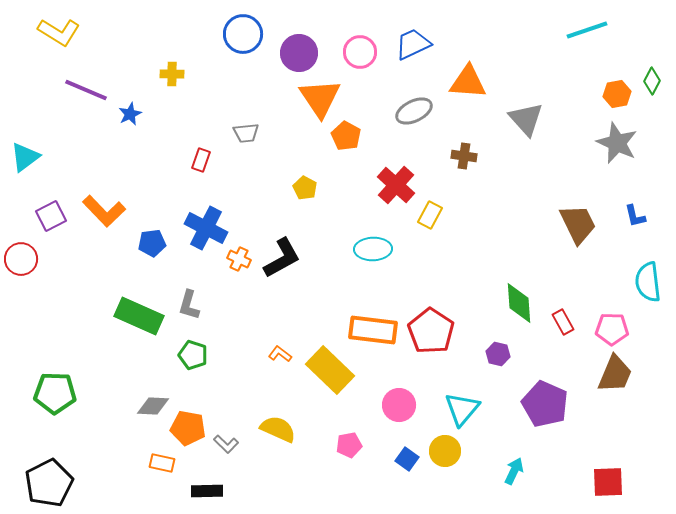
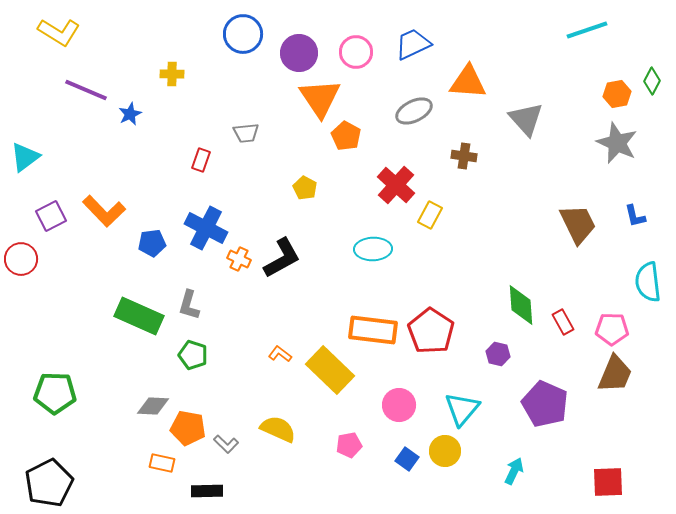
pink circle at (360, 52): moved 4 px left
green diamond at (519, 303): moved 2 px right, 2 px down
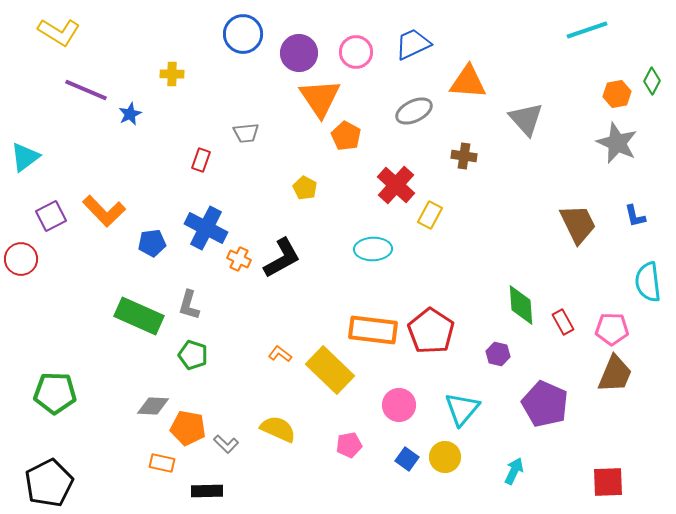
yellow circle at (445, 451): moved 6 px down
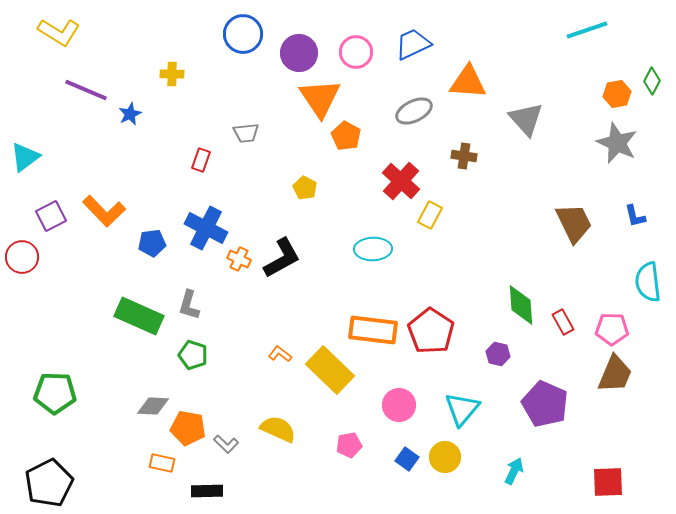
red cross at (396, 185): moved 5 px right, 4 px up
brown trapezoid at (578, 224): moved 4 px left, 1 px up
red circle at (21, 259): moved 1 px right, 2 px up
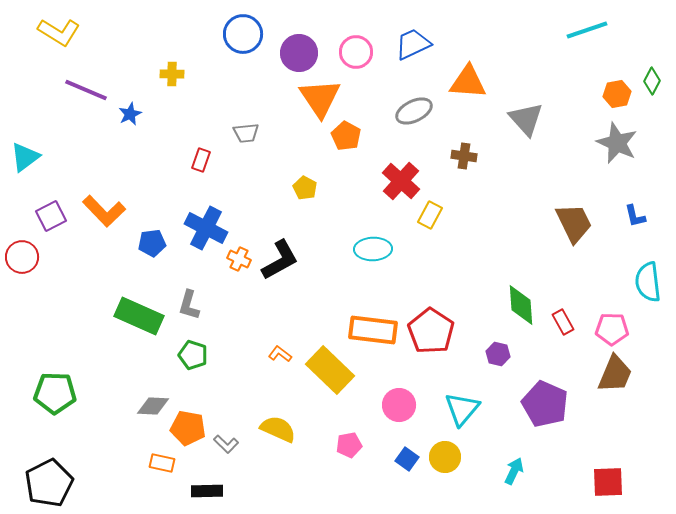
black L-shape at (282, 258): moved 2 px left, 2 px down
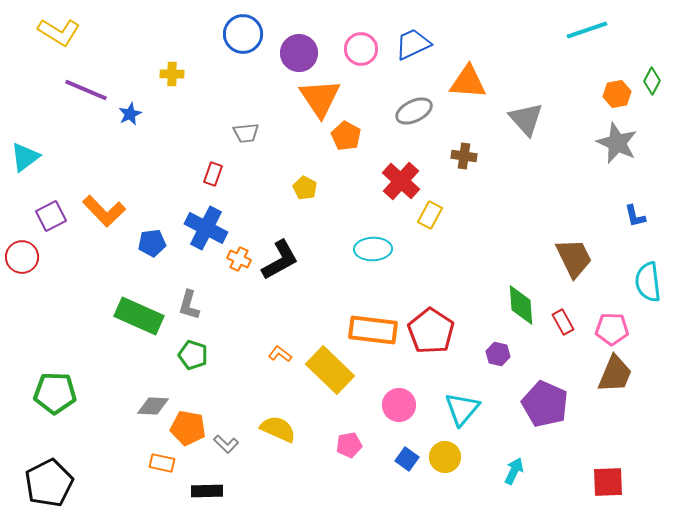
pink circle at (356, 52): moved 5 px right, 3 px up
red rectangle at (201, 160): moved 12 px right, 14 px down
brown trapezoid at (574, 223): moved 35 px down
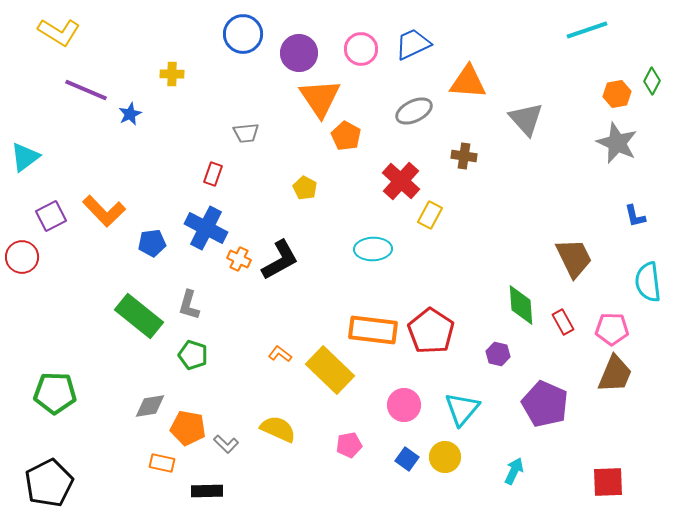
green rectangle at (139, 316): rotated 15 degrees clockwise
pink circle at (399, 405): moved 5 px right
gray diamond at (153, 406): moved 3 px left; rotated 12 degrees counterclockwise
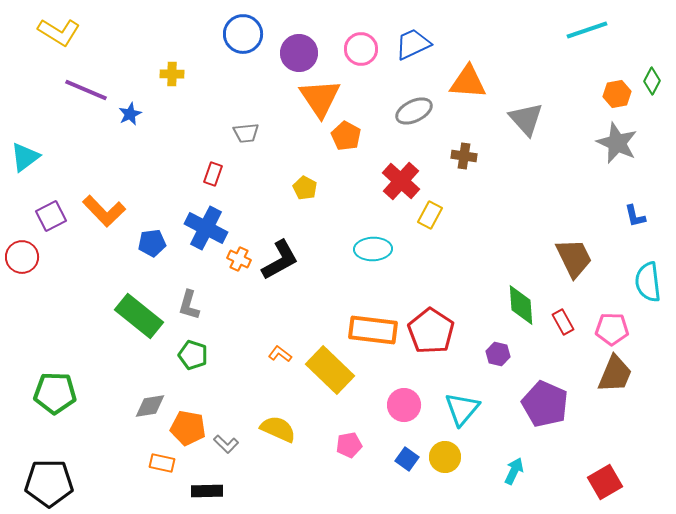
red square at (608, 482): moved 3 px left; rotated 28 degrees counterclockwise
black pentagon at (49, 483): rotated 27 degrees clockwise
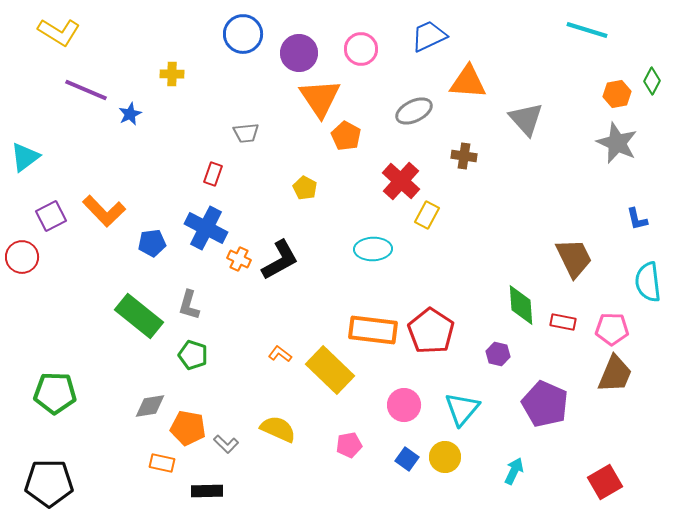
cyan line at (587, 30): rotated 36 degrees clockwise
blue trapezoid at (413, 44): moved 16 px right, 8 px up
yellow rectangle at (430, 215): moved 3 px left
blue L-shape at (635, 216): moved 2 px right, 3 px down
red rectangle at (563, 322): rotated 50 degrees counterclockwise
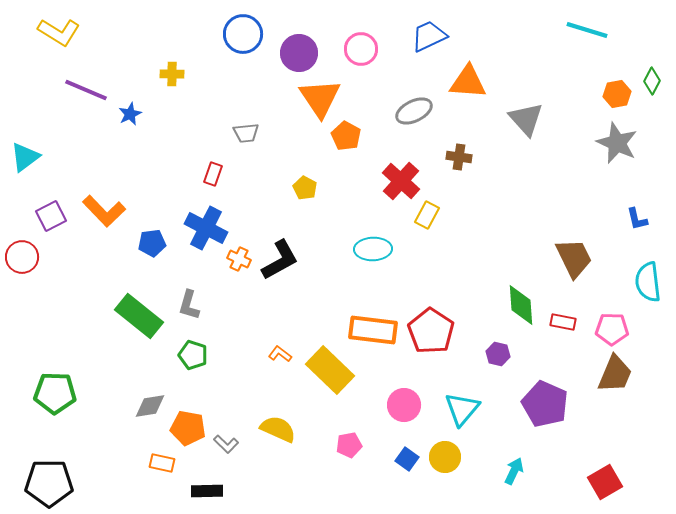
brown cross at (464, 156): moved 5 px left, 1 px down
